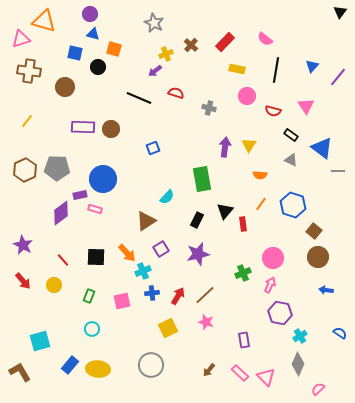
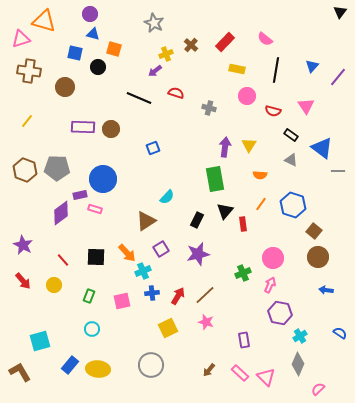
brown hexagon at (25, 170): rotated 15 degrees counterclockwise
green rectangle at (202, 179): moved 13 px right
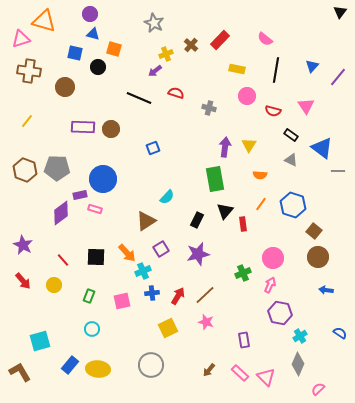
red rectangle at (225, 42): moved 5 px left, 2 px up
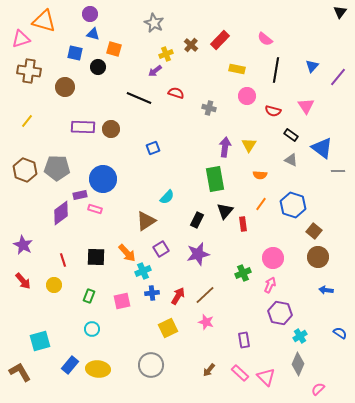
red line at (63, 260): rotated 24 degrees clockwise
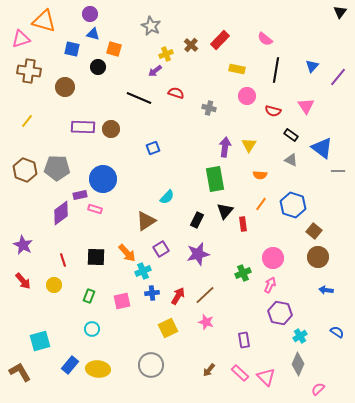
gray star at (154, 23): moved 3 px left, 3 px down
blue square at (75, 53): moved 3 px left, 4 px up
blue semicircle at (340, 333): moved 3 px left, 1 px up
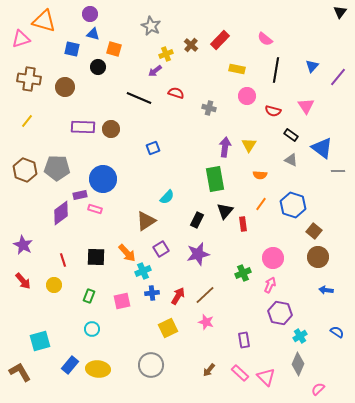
brown cross at (29, 71): moved 8 px down
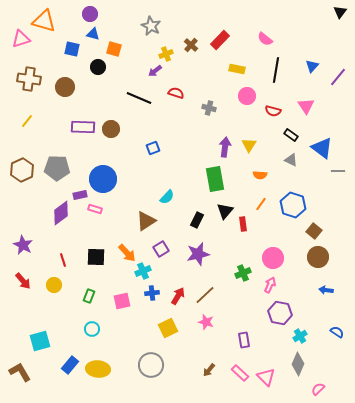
brown hexagon at (25, 170): moved 3 px left; rotated 15 degrees clockwise
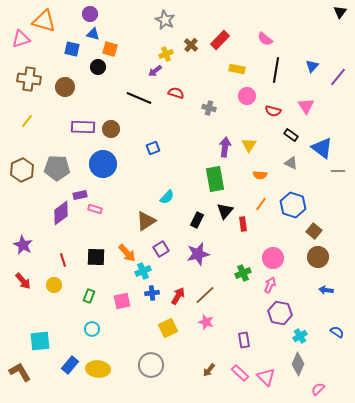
gray star at (151, 26): moved 14 px right, 6 px up
orange square at (114, 49): moved 4 px left
gray triangle at (291, 160): moved 3 px down
blue circle at (103, 179): moved 15 px up
cyan square at (40, 341): rotated 10 degrees clockwise
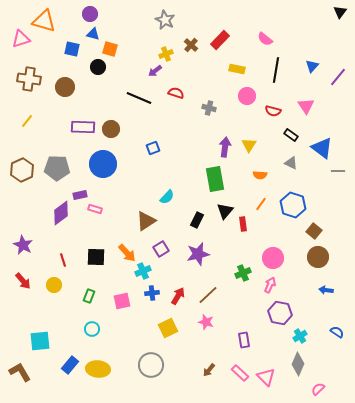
brown line at (205, 295): moved 3 px right
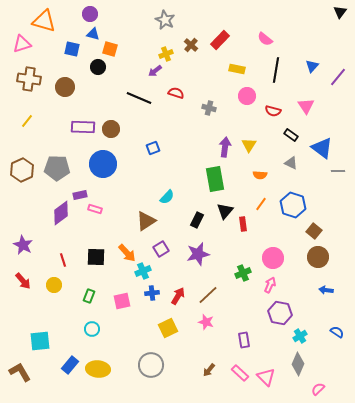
pink triangle at (21, 39): moved 1 px right, 5 px down
